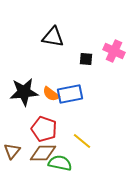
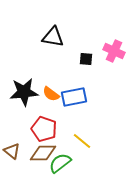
blue rectangle: moved 4 px right, 3 px down
brown triangle: rotated 30 degrees counterclockwise
green semicircle: rotated 50 degrees counterclockwise
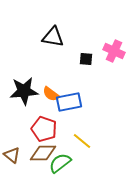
black star: moved 1 px up
blue rectangle: moved 5 px left, 5 px down
brown triangle: moved 4 px down
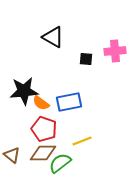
black triangle: rotated 20 degrees clockwise
pink cross: moved 1 px right; rotated 30 degrees counterclockwise
orange semicircle: moved 10 px left, 9 px down
yellow line: rotated 60 degrees counterclockwise
